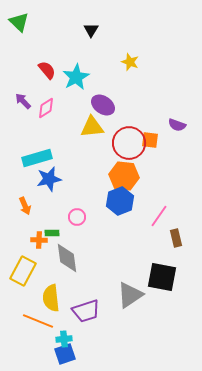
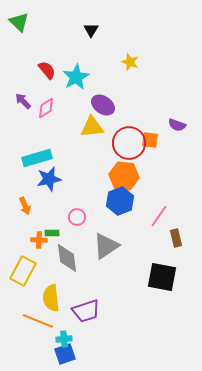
gray triangle: moved 24 px left, 49 px up
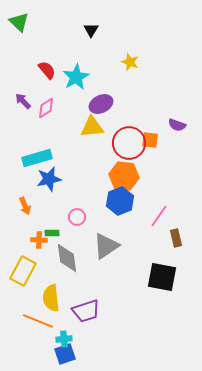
purple ellipse: moved 2 px left, 1 px up; rotated 60 degrees counterclockwise
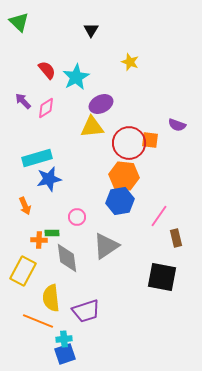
blue hexagon: rotated 12 degrees clockwise
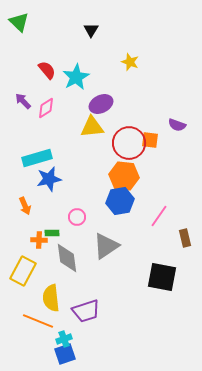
brown rectangle: moved 9 px right
cyan cross: rotated 14 degrees counterclockwise
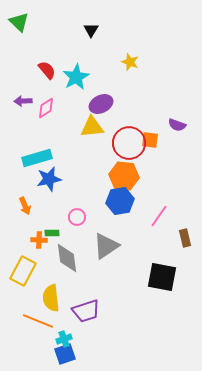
purple arrow: rotated 48 degrees counterclockwise
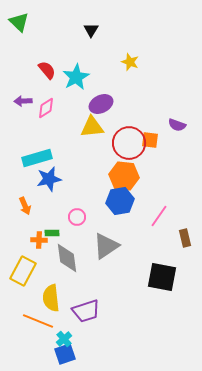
cyan cross: rotated 21 degrees counterclockwise
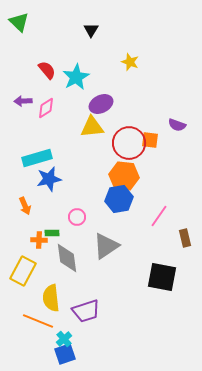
blue hexagon: moved 1 px left, 2 px up
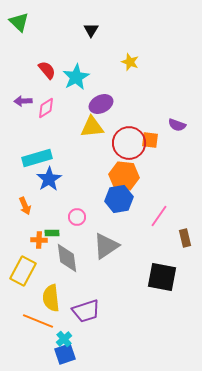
blue star: rotated 20 degrees counterclockwise
